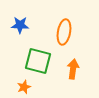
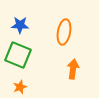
green square: moved 20 px left, 6 px up; rotated 8 degrees clockwise
orange star: moved 4 px left
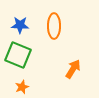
orange ellipse: moved 10 px left, 6 px up; rotated 10 degrees counterclockwise
orange arrow: rotated 24 degrees clockwise
orange star: moved 2 px right
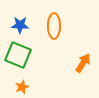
orange arrow: moved 10 px right, 6 px up
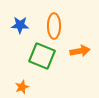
green square: moved 24 px right, 1 px down
orange arrow: moved 3 px left, 12 px up; rotated 48 degrees clockwise
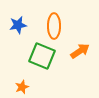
blue star: moved 2 px left; rotated 12 degrees counterclockwise
orange arrow: rotated 24 degrees counterclockwise
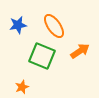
orange ellipse: rotated 35 degrees counterclockwise
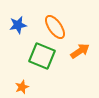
orange ellipse: moved 1 px right, 1 px down
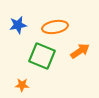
orange ellipse: rotated 65 degrees counterclockwise
orange star: moved 2 px up; rotated 24 degrees clockwise
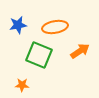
green square: moved 3 px left, 1 px up
